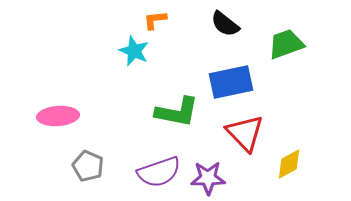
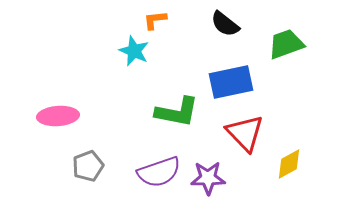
gray pentagon: rotated 28 degrees clockwise
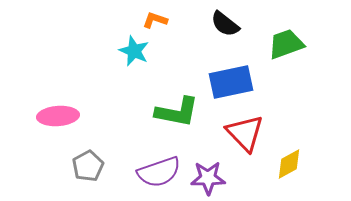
orange L-shape: rotated 25 degrees clockwise
gray pentagon: rotated 8 degrees counterclockwise
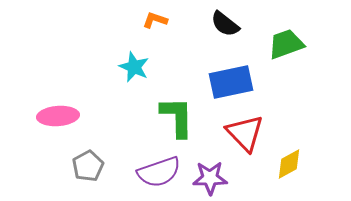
cyan star: moved 16 px down
green L-shape: moved 5 px down; rotated 102 degrees counterclockwise
purple star: moved 2 px right
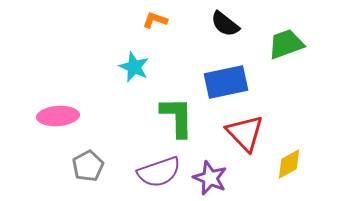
blue rectangle: moved 5 px left
purple star: rotated 24 degrees clockwise
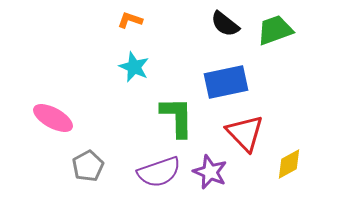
orange L-shape: moved 25 px left
green trapezoid: moved 11 px left, 14 px up
pink ellipse: moved 5 px left, 2 px down; rotated 33 degrees clockwise
purple star: moved 6 px up
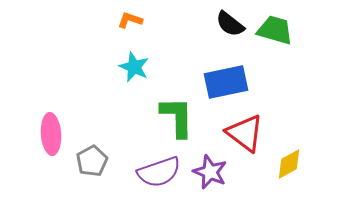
black semicircle: moved 5 px right
green trapezoid: rotated 36 degrees clockwise
pink ellipse: moved 2 px left, 16 px down; rotated 57 degrees clockwise
red triangle: rotated 9 degrees counterclockwise
gray pentagon: moved 4 px right, 5 px up
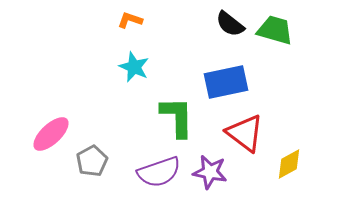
pink ellipse: rotated 51 degrees clockwise
purple star: rotated 12 degrees counterclockwise
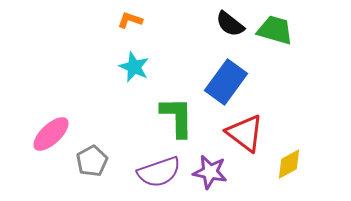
blue rectangle: rotated 42 degrees counterclockwise
